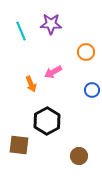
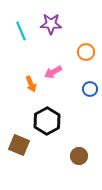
blue circle: moved 2 px left, 1 px up
brown square: rotated 15 degrees clockwise
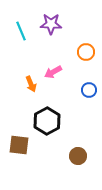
blue circle: moved 1 px left, 1 px down
brown square: rotated 15 degrees counterclockwise
brown circle: moved 1 px left
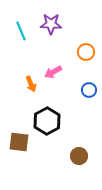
brown square: moved 3 px up
brown circle: moved 1 px right
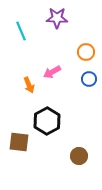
purple star: moved 6 px right, 6 px up
pink arrow: moved 1 px left
orange arrow: moved 2 px left, 1 px down
blue circle: moved 11 px up
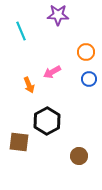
purple star: moved 1 px right, 3 px up
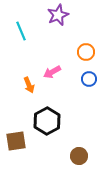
purple star: rotated 25 degrees counterclockwise
brown square: moved 3 px left, 1 px up; rotated 15 degrees counterclockwise
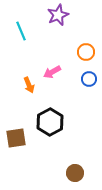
black hexagon: moved 3 px right, 1 px down
brown square: moved 3 px up
brown circle: moved 4 px left, 17 px down
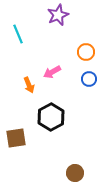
cyan line: moved 3 px left, 3 px down
black hexagon: moved 1 px right, 5 px up
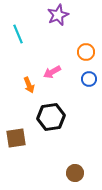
black hexagon: rotated 20 degrees clockwise
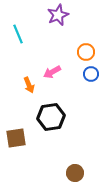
blue circle: moved 2 px right, 5 px up
